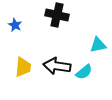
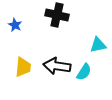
cyan semicircle: rotated 18 degrees counterclockwise
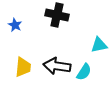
cyan triangle: moved 1 px right
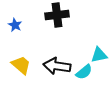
black cross: rotated 20 degrees counterclockwise
cyan triangle: moved 10 px down
yellow trapezoid: moved 2 px left, 2 px up; rotated 55 degrees counterclockwise
cyan semicircle: rotated 18 degrees clockwise
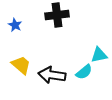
black arrow: moved 5 px left, 9 px down
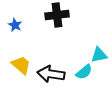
black arrow: moved 1 px left, 1 px up
